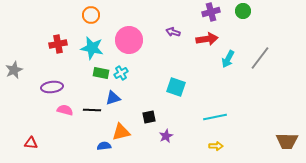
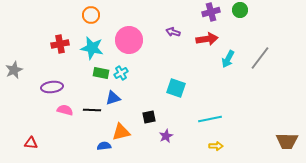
green circle: moved 3 px left, 1 px up
red cross: moved 2 px right
cyan square: moved 1 px down
cyan line: moved 5 px left, 2 px down
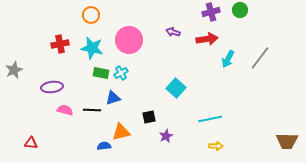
cyan square: rotated 24 degrees clockwise
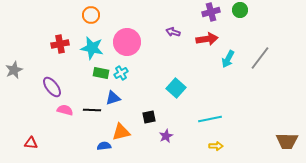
pink circle: moved 2 px left, 2 px down
purple ellipse: rotated 60 degrees clockwise
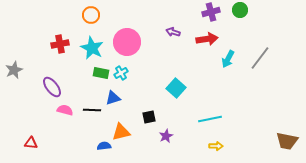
cyan star: rotated 15 degrees clockwise
brown trapezoid: rotated 10 degrees clockwise
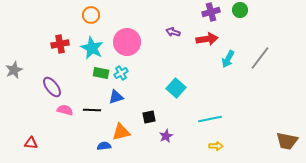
blue triangle: moved 3 px right, 1 px up
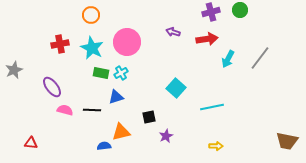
cyan line: moved 2 px right, 12 px up
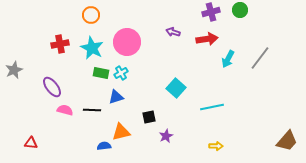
brown trapezoid: rotated 60 degrees counterclockwise
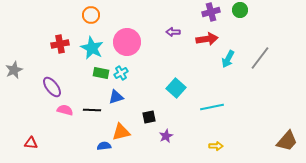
purple arrow: rotated 16 degrees counterclockwise
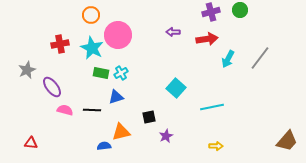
pink circle: moved 9 px left, 7 px up
gray star: moved 13 px right
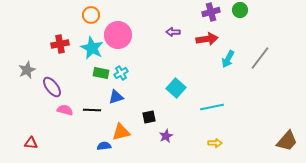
yellow arrow: moved 1 px left, 3 px up
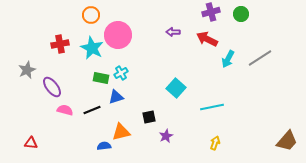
green circle: moved 1 px right, 4 px down
red arrow: rotated 145 degrees counterclockwise
gray line: rotated 20 degrees clockwise
green rectangle: moved 5 px down
black line: rotated 24 degrees counterclockwise
yellow arrow: rotated 72 degrees counterclockwise
